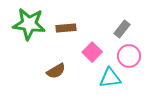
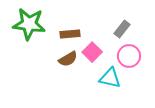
brown rectangle: moved 4 px right, 6 px down
brown semicircle: moved 12 px right, 12 px up
cyan triangle: rotated 20 degrees clockwise
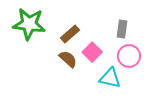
gray rectangle: rotated 30 degrees counterclockwise
brown rectangle: rotated 36 degrees counterclockwise
brown semicircle: rotated 108 degrees counterclockwise
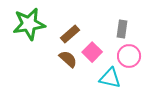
green star: rotated 16 degrees counterclockwise
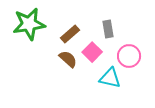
gray rectangle: moved 14 px left; rotated 18 degrees counterclockwise
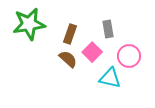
brown rectangle: rotated 30 degrees counterclockwise
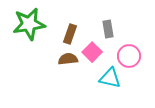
brown semicircle: rotated 48 degrees counterclockwise
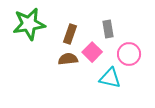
pink circle: moved 2 px up
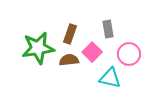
green star: moved 9 px right, 24 px down
brown semicircle: moved 1 px right, 1 px down
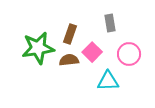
gray rectangle: moved 2 px right, 6 px up
cyan triangle: moved 2 px left, 3 px down; rotated 15 degrees counterclockwise
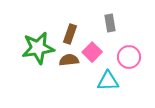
pink circle: moved 3 px down
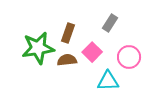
gray rectangle: rotated 42 degrees clockwise
brown rectangle: moved 2 px left, 1 px up
brown semicircle: moved 2 px left
